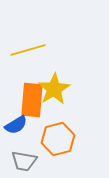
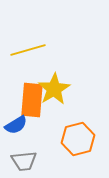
orange hexagon: moved 20 px right
gray trapezoid: rotated 16 degrees counterclockwise
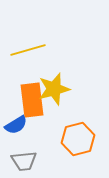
yellow star: rotated 16 degrees clockwise
orange rectangle: rotated 12 degrees counterclockwise
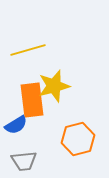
yellow star: moved 3 px up
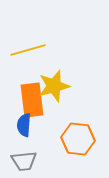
blue semicircle: moved 8 px right; rotated 125 degrees clockwise
orange hexagon: rotated 20 degrees clockwise
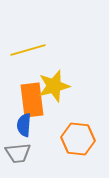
gray trapezoid: moved 6 px left, 8 px up
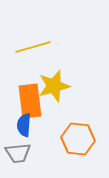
yellow line: moved 5 px right, 3 px up
orange rectangle: moved 2 px left, 1 px down
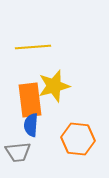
yellow line: rotated 12 degrees clockwise
orange rectangle: moved 1 px up
blue semicircle: moved 7 px right
gray trapezoid: moved 1 px up
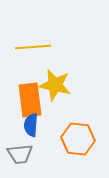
yellow star: moved 1 px right, 1 px up; rotated 28 degrees clockwise
gray trapezoid: moved 2 px right, 2 px down
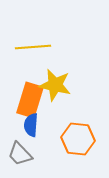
orange rectangle: rotated 24 degrees clockwise
gray trapezoid: rotated 52 degrees clockwise
